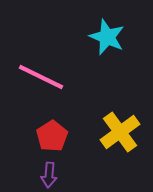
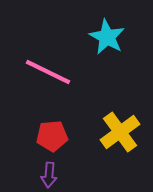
cyan star: rotated 6 degrees clockwise
pink line: moved 7 px right, 5 px up
red pentagon: rotated 28 degrees clockwise
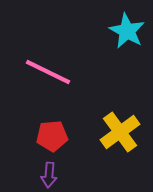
cyan star: moved 20 px right, 6 px up
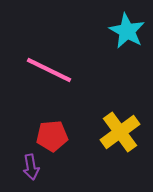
pink line: moved 1 px right, 2 px up
purple arrow: moved 18 px left, 8 px up; rotated 15 degrees counterclockwise
